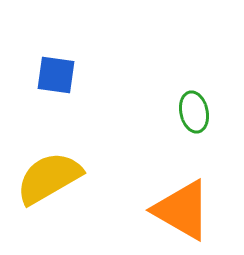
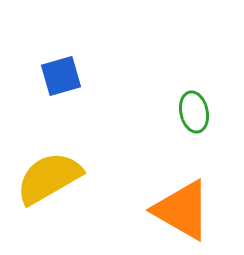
blue square: moved 5 px right, 1 px down; rotated 24 degrees counterclockwise
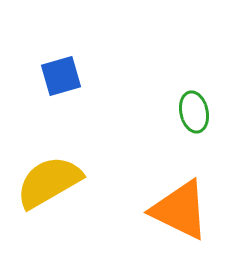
yellow semicircle: moved 4 px down
orange triangle: moved 2 px left; rotated 4 degrees counterclockwise
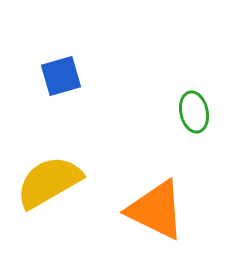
orange triangle: moved 24 px left
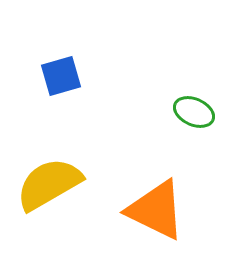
green ellipse: rotated 54 degrees counterclockwise
yellow semicircle: moved 2 px down
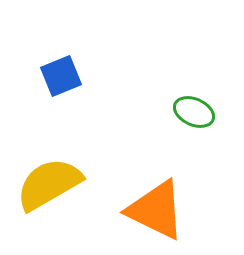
blue square: rotated 6 degrees counterclockwise
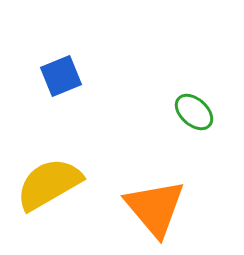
green ellipse: rotated 18 degrees clockwise
orange triangle: moved 1 px left, 2 px up; rotated 24 degrees clockwise
